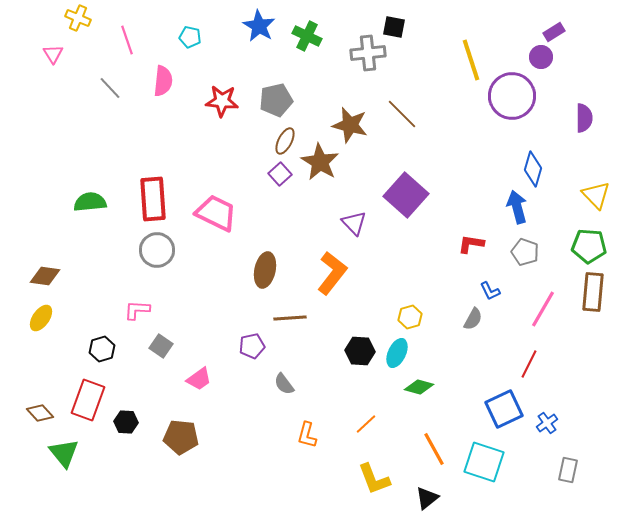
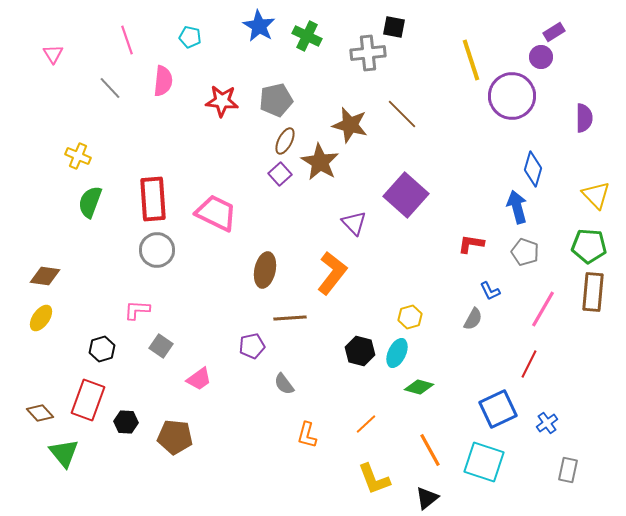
yellow cross at (78, 18): moved 138 px down
green semicircle at (90, 202): rotated 64 degrees counterclockwise
black hexagon at (360, 351): rotated 12 degrees clockwise
blue square at (504, 409): moved 6 px left
brown pentagon at (181, 437): moved 6 px left
orange line at (434, 449): moved 4 px left, 1 px down
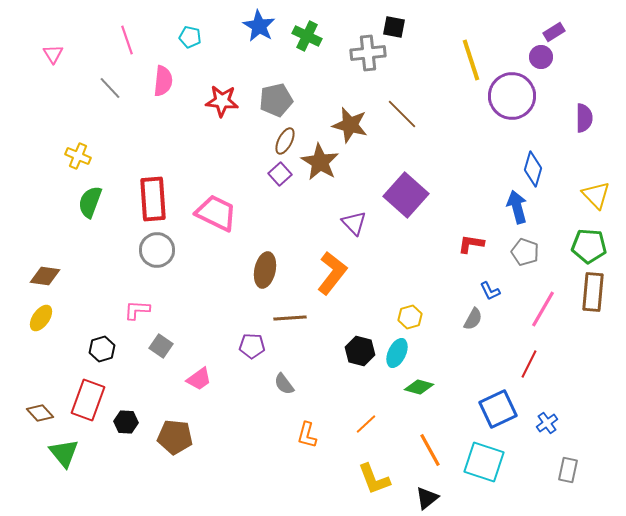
purple pentagon at (252, 346): rotated 15 degrees clockwise
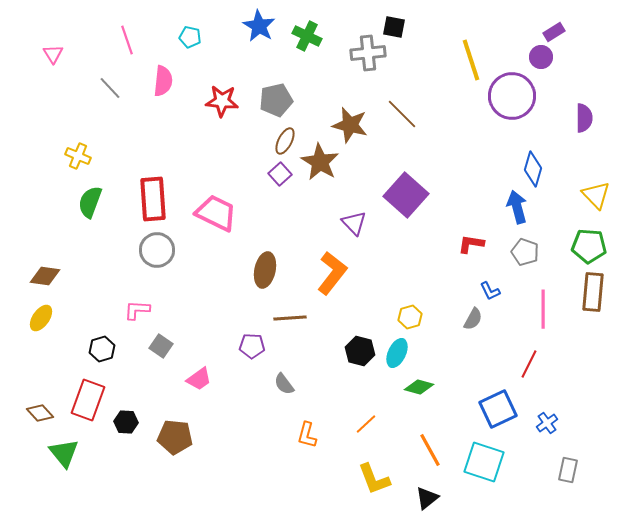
pink line at (543, 309): rotated 30 degrees counterclockwise
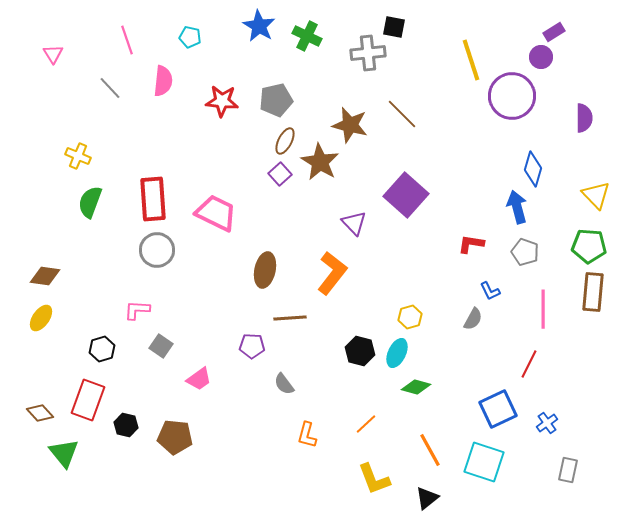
green diamond at (419, 387): moved 3 px left
black hexagon at (126, 422): moved 3 px down; rotated 10 degrees clockwise
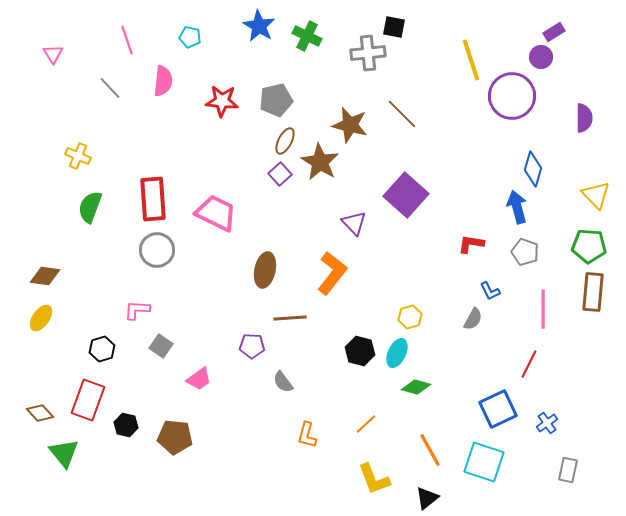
green semicircle at (90, 202): moved 5 px down
gray semicircle at (284, 384): moved 1 px left, 2 px up
